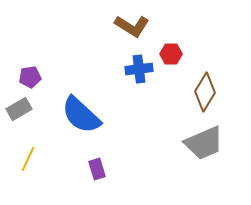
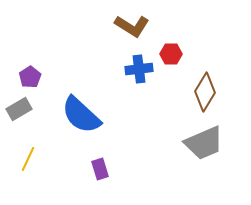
purple pentagon: rotated 25 degrees counterclockwise
purple rectangle: moved 3 px right
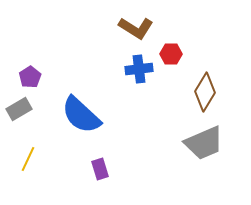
brown L-shape: moved 4 px right, 2 px down
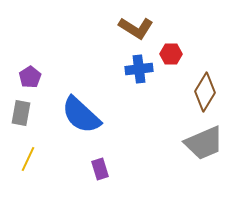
gray rectangle: moved 2 px right, 4 px down; rotated 50 degrees counterclockwise
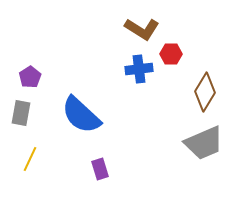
brown L-shape: moved 6 px right, 1 px down
yellow line: moved 2 px right
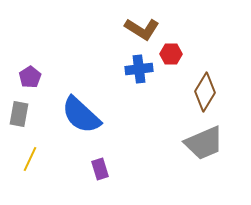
gray rectangle: moved 2 px left, 1 px down
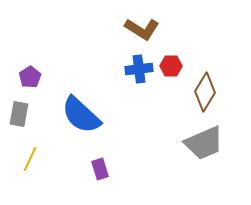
red hexagon: moved 12 px down
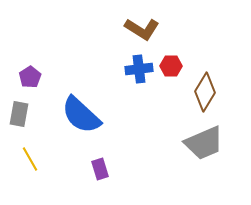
yellow line: rotated 55 degrees counterclockwise
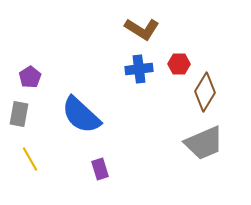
red hexagon: moved 8 px right, 2 px up
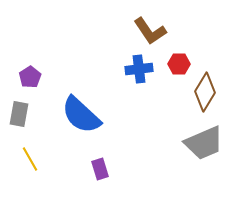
brown L-shape: moved 8 px right, 2 px down; rotated 24 degrees clockwise
